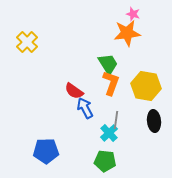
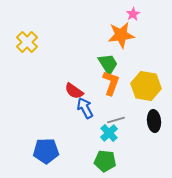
pink star: rotated 24 degrees clockwise
orange star: moved 6 px left, 2 px down
gray line: rotated 66 degrees clockwise
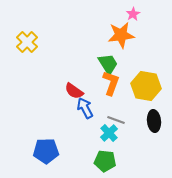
gray line: rotated 36 degrees clockwise
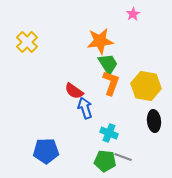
orange star: moved 21 px left, 6 px down
blue arrow: rotated 10 degrees clockwise
gray line: moved 7 px right, 37 px down
cyan cross: rotated 24 degrees counterclockwise
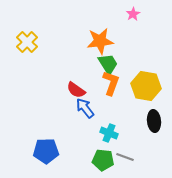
red semicircle: moved 2 px right, 1 px up
blue arrow: rotated 20 degrees counterclockwise
gray line: moved 2 px right
green pentagon: moved 2 px left, 1 px up
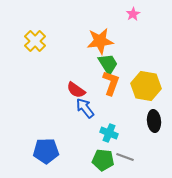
yellow cross: moved 8 px right, 1 px up
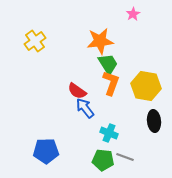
yellow cross: rotated 10 degrees clockwise
red semicircle: moved 1 px right, 1 px down
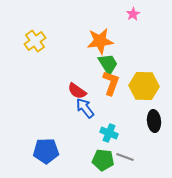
yellow hexagon: moved 2 px left; rotated 8 degrees counterclockwise
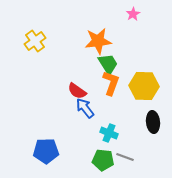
orange star: moved 2 px left
black ellipse: moved 1 px left, 1 px down
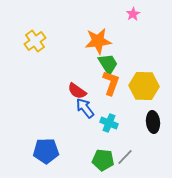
cyan cross: moved 10 px up
gray line: rotated 66 degrees counterclockwise
